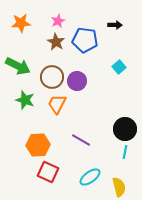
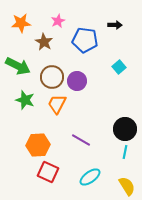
brown star: moved 12 px left
yellow semicircle: moved 8 px right, 1 px up; rotated 18 degrees counterclockwise
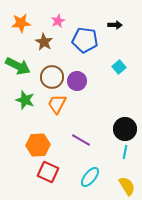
cyan ellipse: rotated 15 degrees counterclockwise
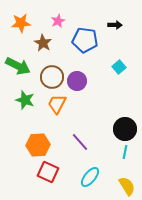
brown star: moved 1 px left, 1 px down
purple line: moved 1 px left, 2 px down; rotated 18 degrees clockwise
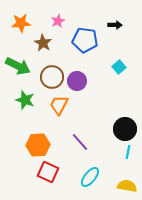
orange trapezoid: moved 2 px right, 1 px down
cyan line: moved 3 px right
yellow semicircle: rotated 48 degrees counterclockwise
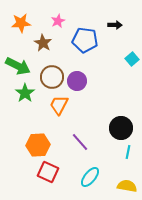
cyan square: moved 13 px right, 8 px up
green star: moved 7 px up; rotated 18 degrees clockwise
black circle: moved 4 px left, 1 px up
